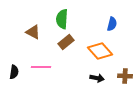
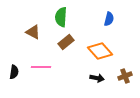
green semicircle: moved 1 px left, 2 px up
blue semicircle: moved 3 px left, 5 px up
brown cross: rotated 24 degrees counterclockwise
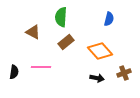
brown cross: moved 1 px left, 3 px up
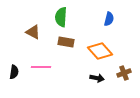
brown rectangle: rotated 49 degrees clockwise
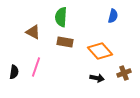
blue semicircle: moved 4 px right, 3 px up
brown rectangle: moved 1 px left
pink line: moved 5 px left; rotated 72 degrees counterclockwise
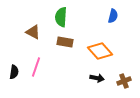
brown cross: moved 8 px down
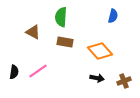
pink line: moved 2 px right, 4 px down; rotated 36 degrees clockwise
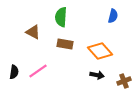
brown rectangle: moved 2 px down
black arrow: moved 3 px up
